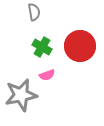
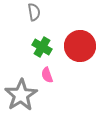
pink semicircle: rotated 91 degrees clockwise
gray star: rotated 20 degrees counterclockwise
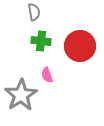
green cross: moved 1 px left, 6 px up; rotated 24 degrees counterclockwise
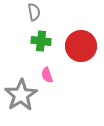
red circle: moved 1 px right
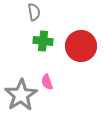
green cross: moved 2 px right
pink semicircle: moved 7 px down
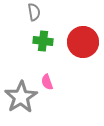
red circle: moved 2 px right, 4 px up
gray star: moved 2 px down
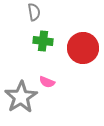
red circle: moved 6 px down
pink semicircle: rotated 49 degrees counterclockwise
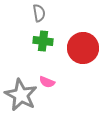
gray semicircle: moved 5 px right, 1 px down
gray star: moved 2 px up; rotated 12 degrees counterclockwise
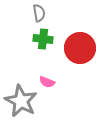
green cross: moved 2 px up
red circle: moved 3 px left
gray star: moved 6 px down
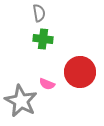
red circle: moved 24 px down
pink semicircle: moved 2 px down
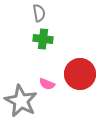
red circle: moved 2 px down
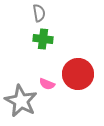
red circle: moved 2 px left
